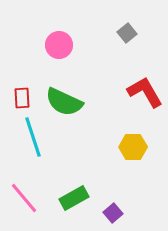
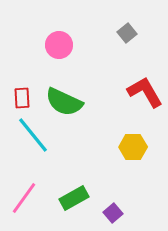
cyan line: moved 2 px up; rotated 21 degrees counterclockwise
pink line: rotated 76 degrees clockwise
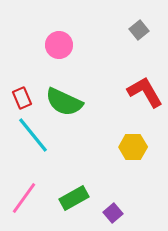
gray square: moved 12 px right, 3 px up
red rectangle: rotated 20 degrees counterclockwise
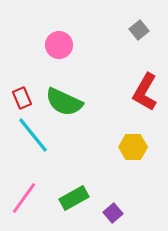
red L-shape: rotated 120 degrees counterclockwise
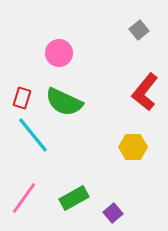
pink circle: moved 8 px down
red L-shape: rotated 9 degrees clockwise
red rectangle: rotated 40 degrees clockwise
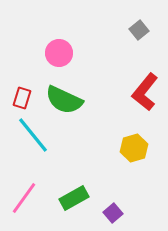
green semicircle: moved 2 px up
yellow hexagon: moved 1 px right, 1 px down; rotated 16 degrees counterclockwise
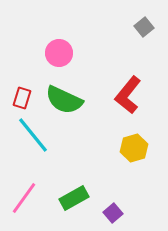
gray square: moved 5 px right, 3 px up
red L-shape: moved 17 px left, 3 px down
